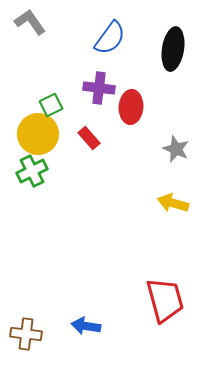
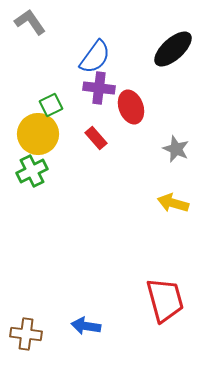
blue semicircle: moved 15 px left, 19 px down
black ellipse: rotated 39 degrees clockwise
red ellipse: rotated 24 degrees counterclockwise
red rectangle: moved 7 px right
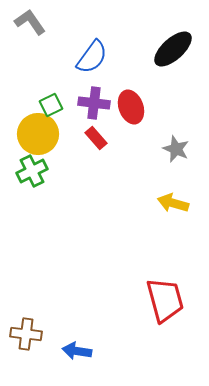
blue semicircle: moved 3 px left
purple cross: moved 5 px left, 15 px down
blue arrow: moved 9 px left, 25 px down
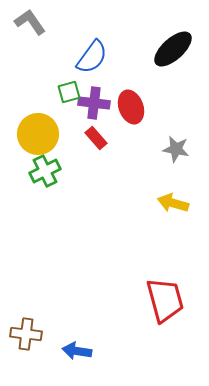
green square: moved 18 px right, 13 px up; rotated 10 degrees clockwise
gray star: rotated 12 degrees counterclockwise
green cross: moved 13 px right
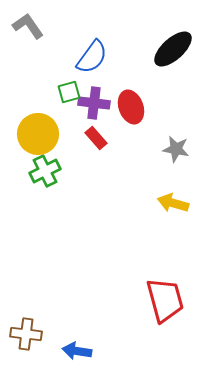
gray L-shape: moved 2 px left, 4 px down
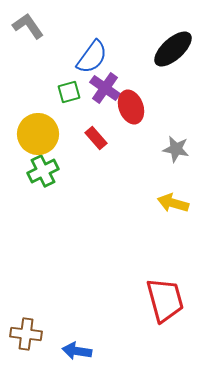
purple cross: moved 11 px right, 15 px up; rotated 28 degrees clockwise
green cross: moved 2 px left
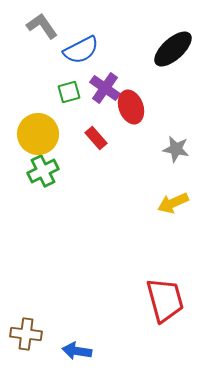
gray L-shape: moved 14 px right
blue semicircle: moved 11 px left, 7 px up; rotated 27 degrees clockwise
yellow arrow: rotated 40 degrees counterclockwise
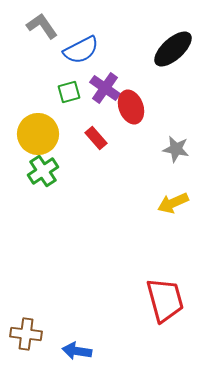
green cross: rotated 8 degrees counterclockwise
